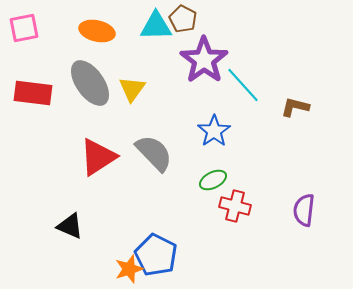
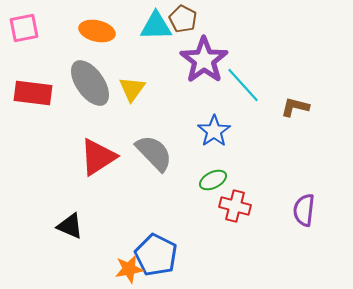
orange star: rotated 8 degrees clockwise
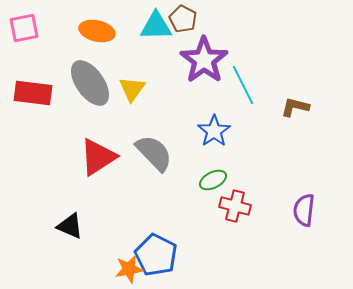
cyan line: rotated 15 degrees clockwise
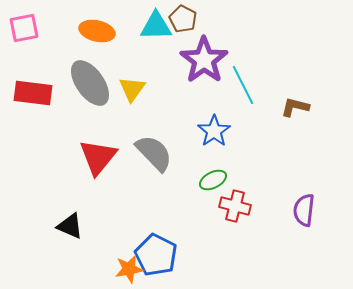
red triangle: rotated 18 degrees counterclockwise
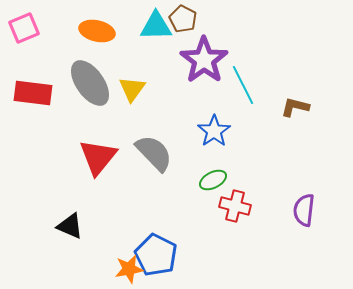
pink square: rotated 12 degrees counterclockwise
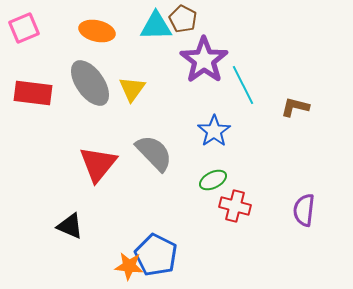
red triangle: moved 7 px down
orange star: moved 3 px up; rotated 16 degrees clockwise
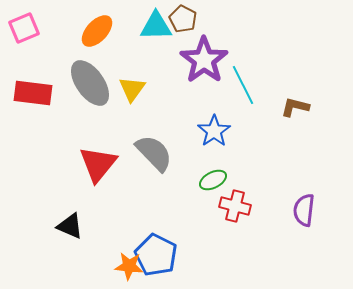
orange ellipse: rotated 60 degrees counterclockwise
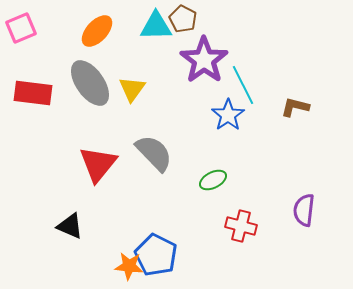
pink square: moved 3 px left
blue star: moved 14 px right, 16 px up
red cross: moved 6 px right, 20 px down
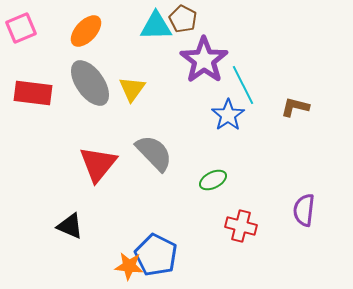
orange ellipse: moved 11 px left
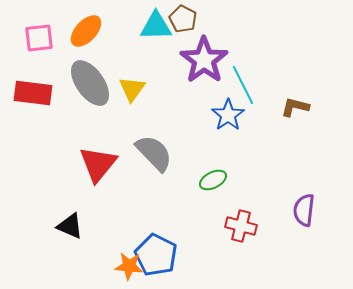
pink square: moved 18 px right, 10 px down; rotated 16 degrees clockwise
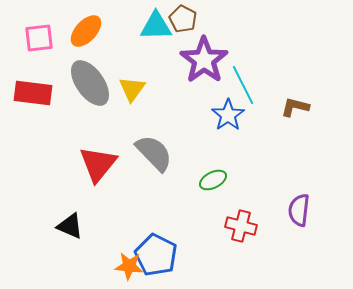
purple semicircle: moved 5 px left
